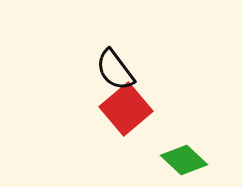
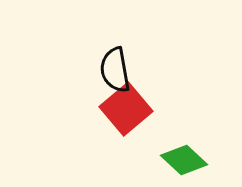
black semicircle: rotated 27 degrees clockwise
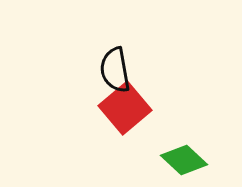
red square: moved 1 px left, 1 px up
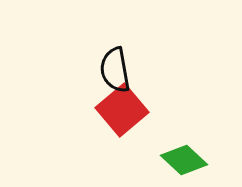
red square: moved 3 px left, 2 px down
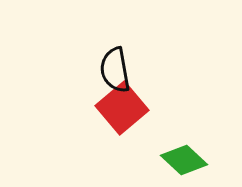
red square: moved 2 px up
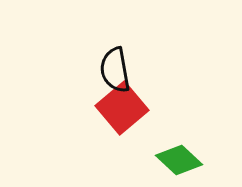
green diamond: moved 5 px left
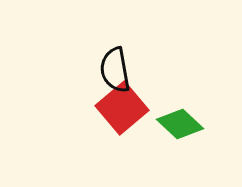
green diamond: moved 1 px right, 36 px up
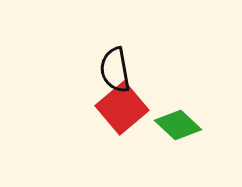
green diamond: moved 2 px left, 1 px down
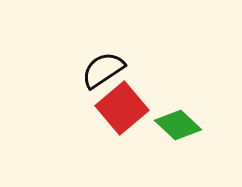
black semicircle: moved 12 px left; rotated 66 degrees clockwise
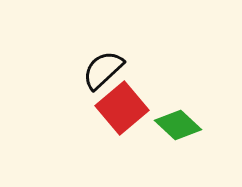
black semicircle: rotated 9 degrees counterclockwise
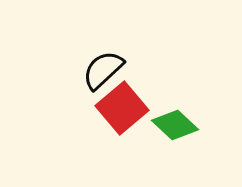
green diamond: moved 3 px left
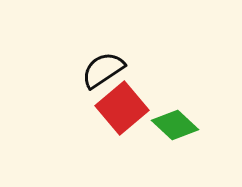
black semicircle: rotated 9 degrees clockwise
